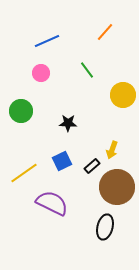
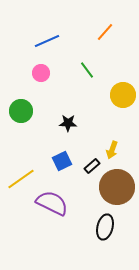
yellow line: moved 3 px left, 6 px down
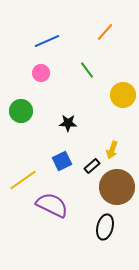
yellow line: moved 2 px right, 1 px down
purple semicircle: moved 2 px down
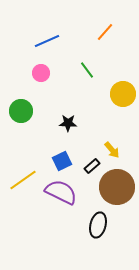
yellow circle: moved 1 px up
yellow arrow: rotated 60 degrees counterclockwise
purple semicircle: moved 9 px right, 13 px up
black ellipse: moved 7 px left, 2 px up
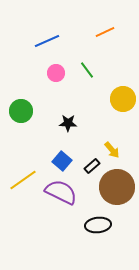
orange line: rotated 24 degrees clockwise
pink circle: moved 15 px right
yellow circle: moved 5 px down
blue square: rotated 24 degrees counterclockwise
black ellipse: rotated 70 degrees clockwise
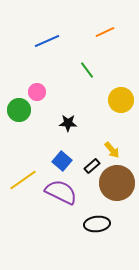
pink circle: moved 19 px left, 19 px down
yellow circle: moved 2 px left, 1 px down
green circle: moved 2 px left, 1 px up
brown circle: moved 4 px up
black ellipse: moved 1 px left, 1 px up
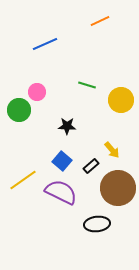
orange line: moved 5 px left, 11 px up
blue line: moved 2 px left, 3 px down
green line: moved 15 px down; rotated 36 degrees counterclockwise
black star: moved 1 px left, 3 px down
black rectangle: moved 1 px left
brown circle: moved 1 px right, 5 px down
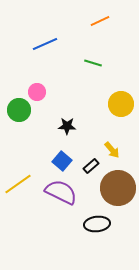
green line: moved 6 px right, 22 px up
yellow circle: moved 4 px down
yellow line: moved 5 px left, 4 px down
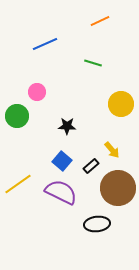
green circle: moved 2 px left, 6 px down
